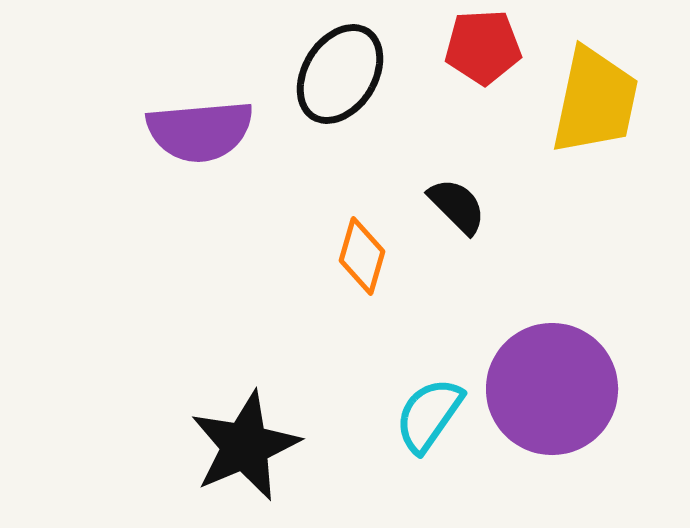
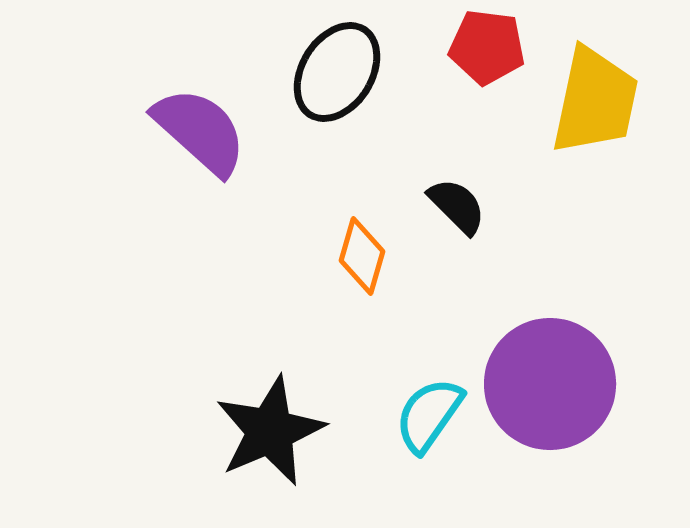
red pentagon: moved 4 px right; rotated 10 degrees clockwise
black ellipse: moved 3 px left, 2 px up
purple semicircle: rotated 133 degrees counterclockwise
purple circle: moved 2 px left, 5 px up
black star: moved 25 px right, 15 px up
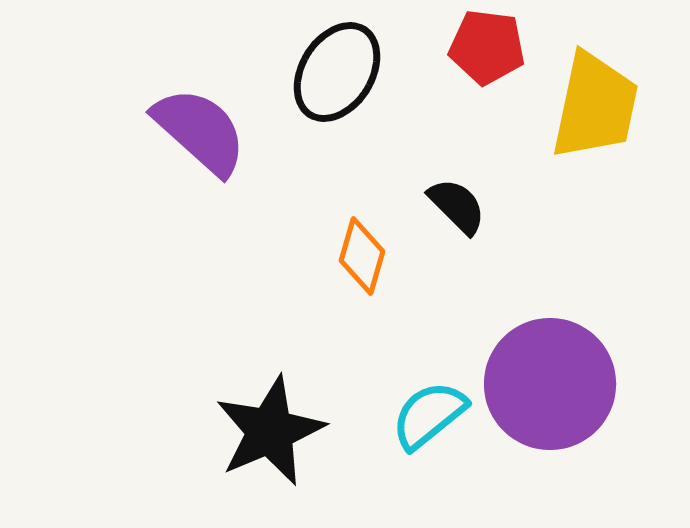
yellow trapezoid: moved 5 px down
cyan semicircle: rotated 16 degrees clockwise
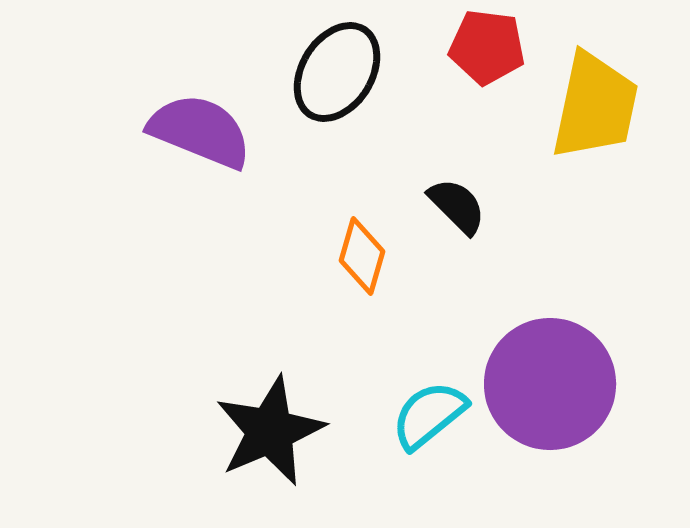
purple semicircle: rotated 20 degrees counterclockwise
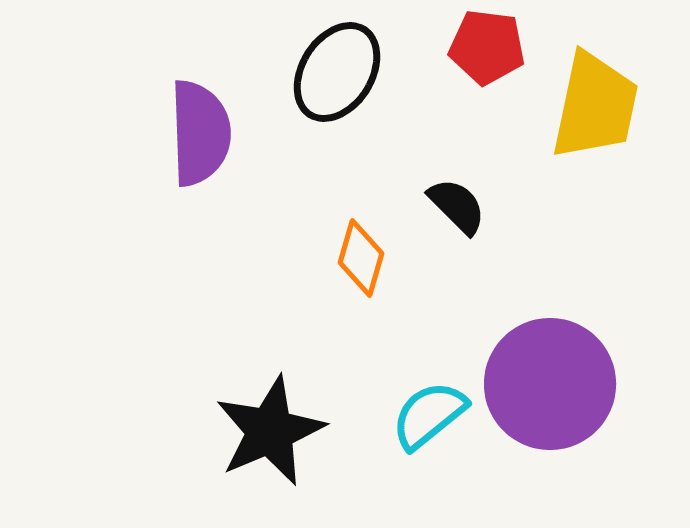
purple semicircle: moved 2 px down; rotated 66 degrees clockwise
orange diamond: moved 1 px left, 2 px down
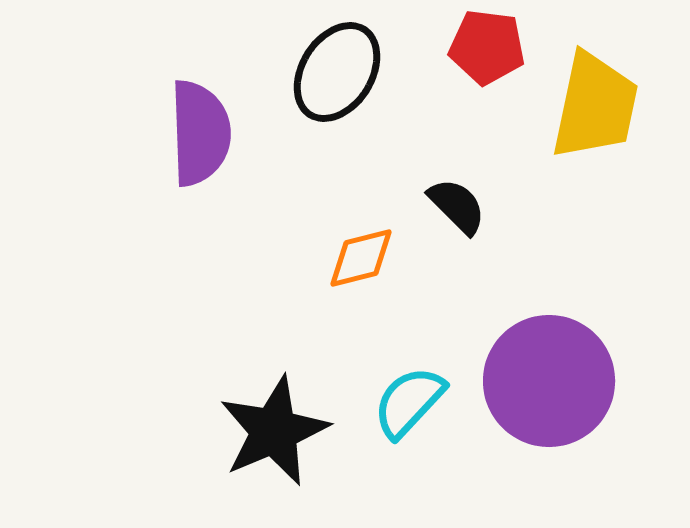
orange diamond: rotated 60 degrees clockwise
purple circle: moved 1 px left, 3 px up
cyan semicircle: moved 20 px left, 13 px up; rotated 8 degrees counterclockwise
black star: moved 4 px right
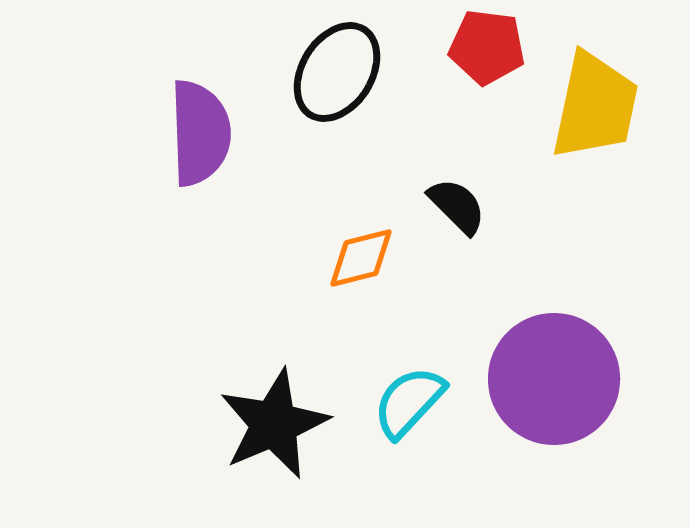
purple circle: moved 5 px right, 2 px up
black star: moved 7 px up
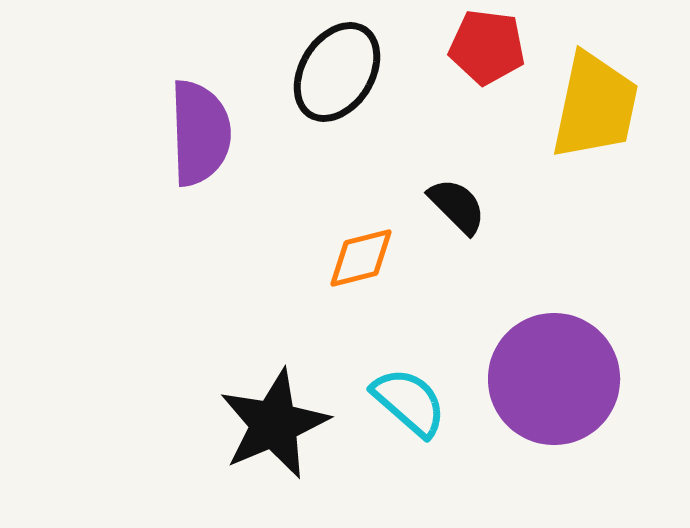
cyan semicircle: rotated 88 degrees clockwise
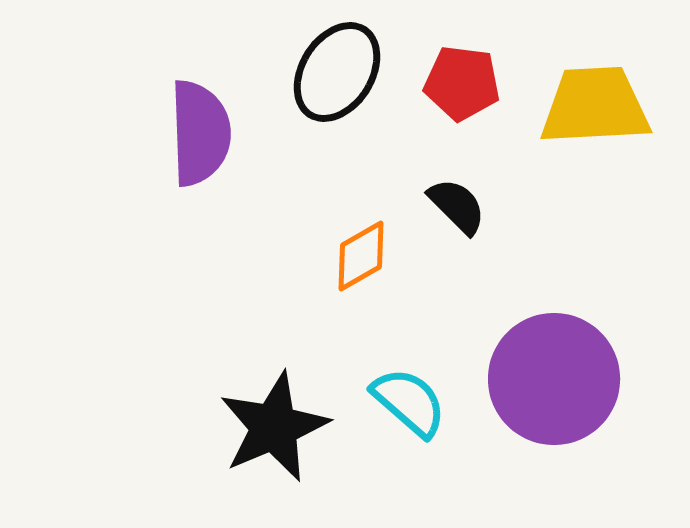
red pentagon: moved 25 px left, 36 px down
yellow trapezoid: rotated 105 degrees counterclockwise
orange diamond: moved 2 px up; rotated 16 degrees counterclockwise
black star: moved 3 px down
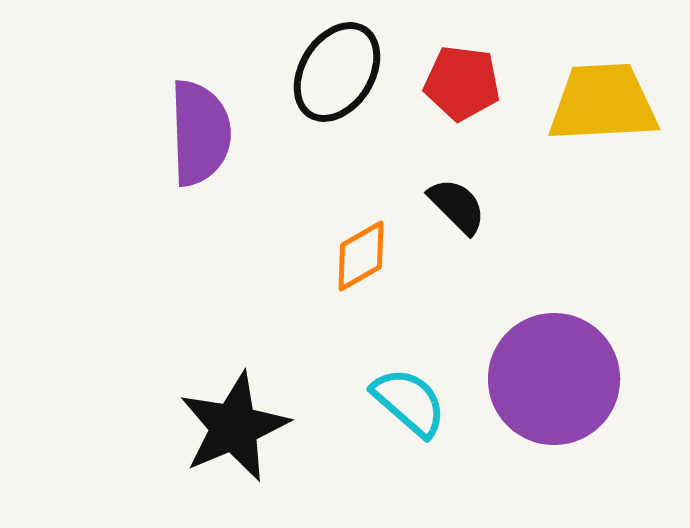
yellow trapezoid: moved 8 px right, 3 px up
black star: moved 40 px left
